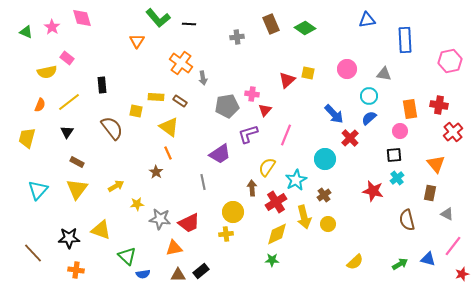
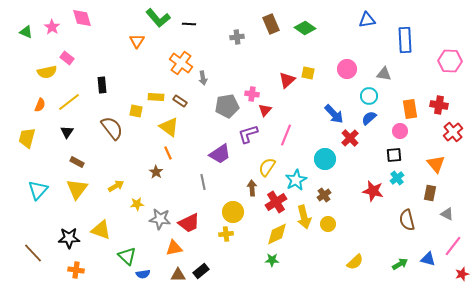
pink hexagon at (450, 61): rotated 15 degrees clockwise
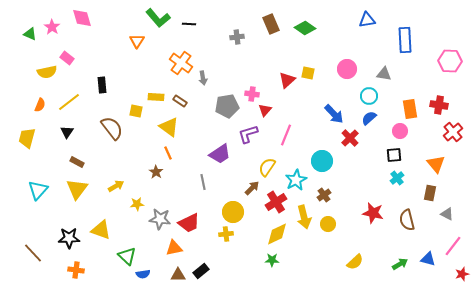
green triangle at (26, 32): moved 4 px right, 2 px down
cyan circle at (325, 159): moved 3 px left, 2 px down
brown arrow at (252, 188): rotated 49 degrees clockwise
red star at (373, 191): moved 22 px down
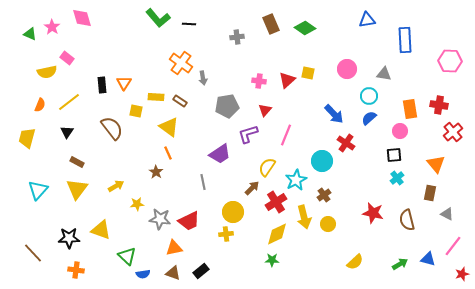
orange triangle at (137, 41): moved 13 px left, 42 px down
pink cross at (252, 94): moved 7 px right, 13 px up
red cross at (350, 138): moved 4 px left, 5 px down; rotated 12 degrees counterclockwise
red trapezoid at (189, 223): moved 2 px up
brown triangle at (178, 275): moved 5 px left, 2 px up; rotated 21 degrees clockwise
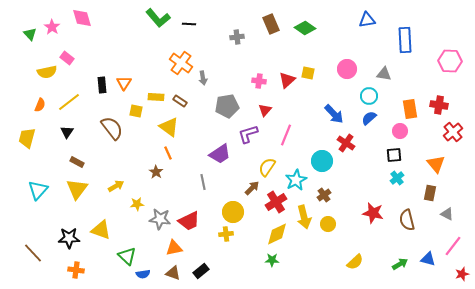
green triangle at (30, 34): rotated 24 degrees clockwise
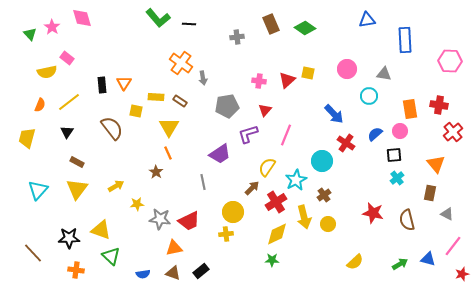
blue semicircle at (369, 118): moved 6 px right, 16 px down
yellow triangle at (169, 127): rotated 25 degrees clockwise
green triangle at (127, 256): moved 16 px left
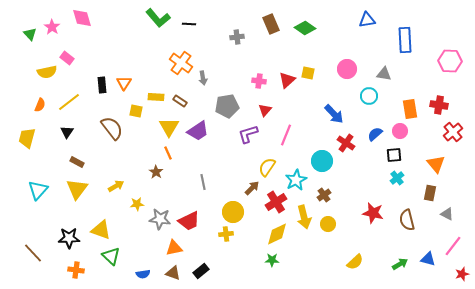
purple trapezoid at (220, 154): moved 22 px left, 23 px up
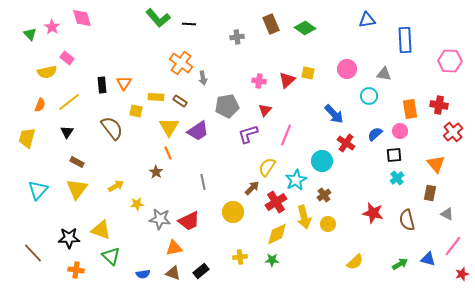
yellow cross at (226, 234): moved 14 px right, 23 px down
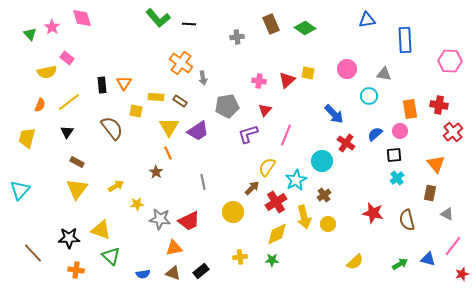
cyan triangle at (38, 190): moved 18 px left
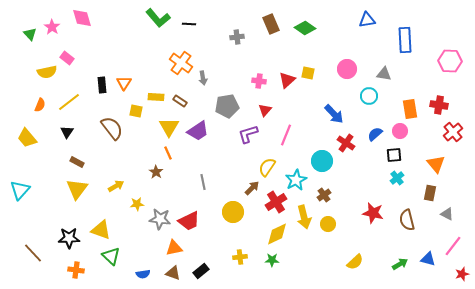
yellow trapezoid at (27, 138): rotated 55 degrees counterclockwise
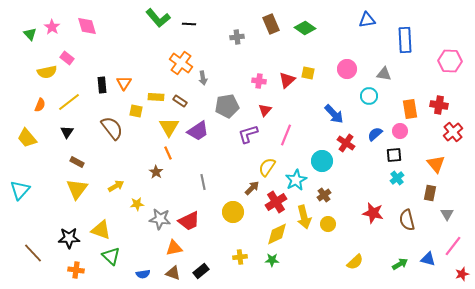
pink diamond at (82, 18): moved 5 px right, 8 px down
gray triangle at (447, 214): rotated 32 degrees clockwise
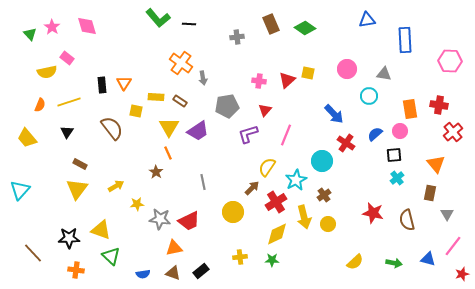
yellow line at (69, 102): rotated 20 degrees clockwise
brown rectangle at (77, 162): moved 3 px right, 2 px down
green arrow at (400, 264): moved 6 px left, 1 px up; rotated 42 degrees clockwise
